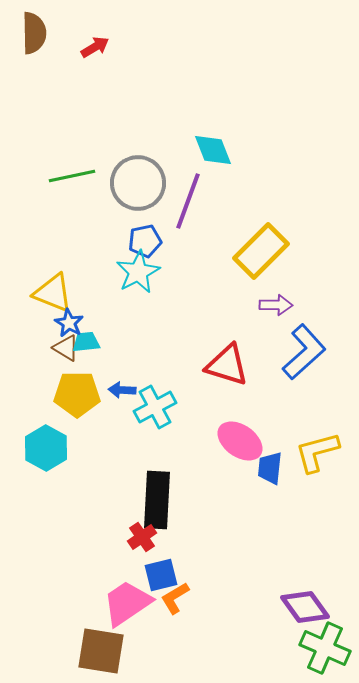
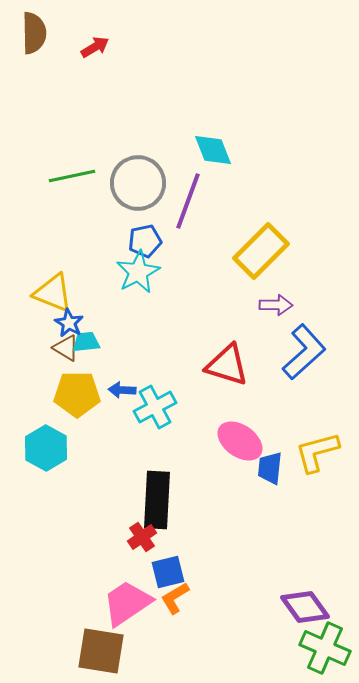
blue square: moved 7 px right, 3 px up
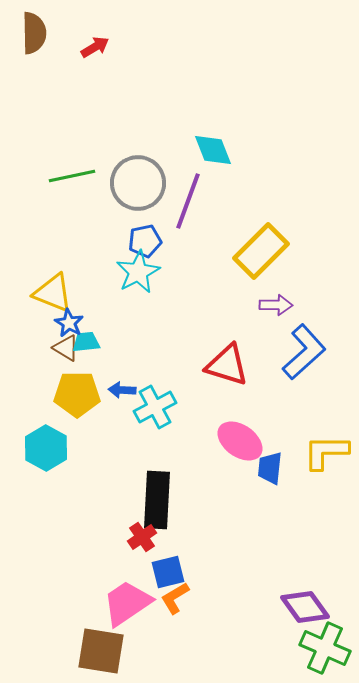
yellow L-shape: moved 9 px right; rotated 15 degrees clockwise
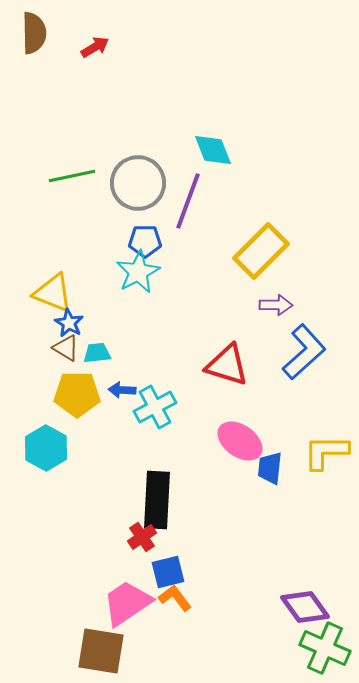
blue pentagon: rotated 12 degrees clockwise
cyan trapezoid: moved 11 px right, 11 px down
orange L-shape: rotated 84 degrees clockwise
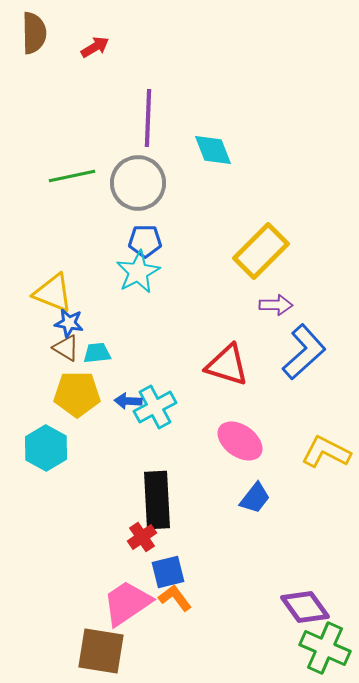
purple line: moved 40 px left, 83 px up; rotated 18 degrees counterclockwise
blue star: rotated 20 degrees counterclockwise
blue arrow: moved 6 px right, 11 px down
yellow L-shape: rotated 27 degrees clockwise
blue trapezoid: moved 15 px left, 30 px down; rotated 148 degrees counterclockwise
black rectangle: rotated 6 degrees counterclockwise
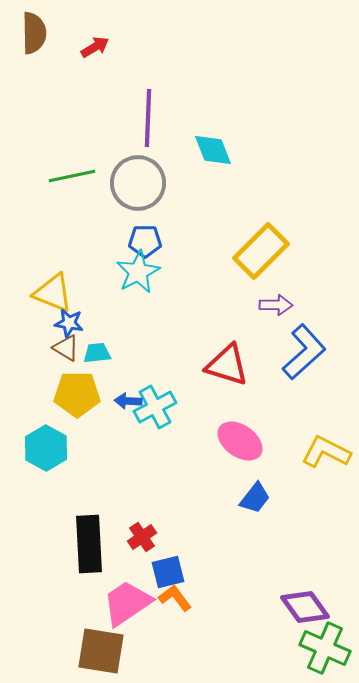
black rectangle: moved 68 px left, 44 px down
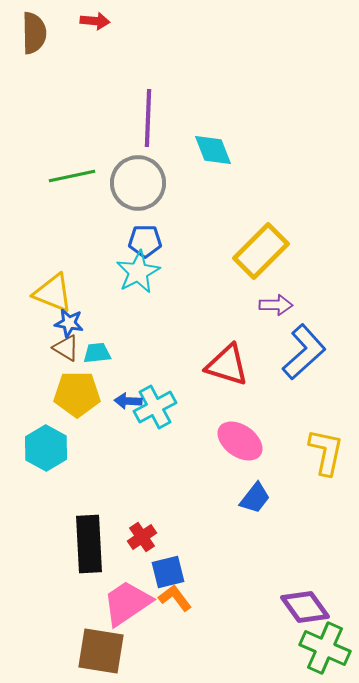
red arrow: moved 26 px up; rotated 36 degrees clockwise
yellow L-shape: rotated 75 degrees clockwise
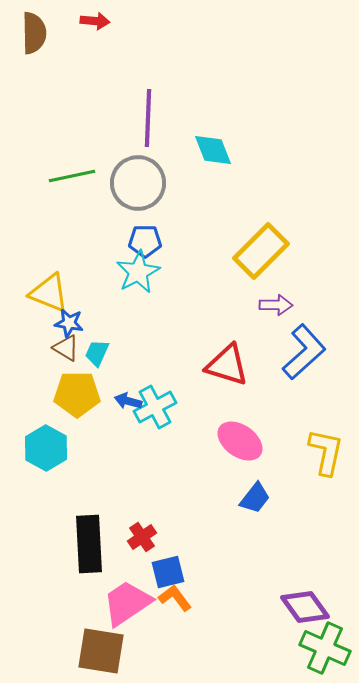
yellow triangle: moved 4 px left
cyan trapezoid: rotated 60 degrees counterclockwise
blue arrow: rotated 12 degrees clockwise
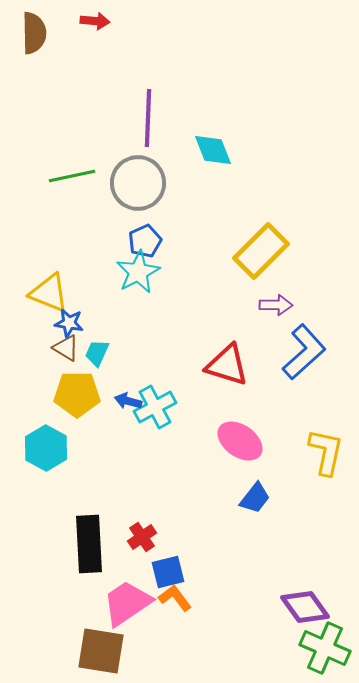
blue pentagon: rotated 24 degrees counterclockwise
